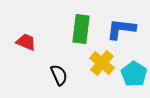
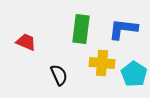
blue L-shape: moved 2 px right
yellow cross: rotated 35 degrees counterclockwise
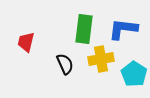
green rectangle: moved 3 px right
red trapezoid: rotated 100 degrees counterclockwise
yellow cross: moved 1 px left, 4 px up; rotated 15 degrees counterclockwise
black semicircle: moved 6 px right, 11 px up
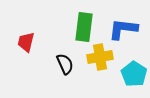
green rectangle: moved 2 px up
yellow cross: moved 1 px left, 2 px up
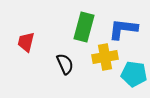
green rectangle: rotated 8 degrees clockwise
yellow cross: moved 5 px right
cyan pentagon: rotated 25 degrees counterclockwise
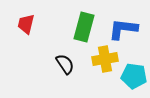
red trapezoid: moved 18 px up
yellow cross: moved 2 px down
black semicircle: rotated 10 degrees counterclockwise
cyan pentagon: moved 2 px down
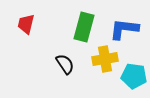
blue L-shape: moved 1 px right
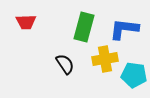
red trapezoid: moved 2 px up; rotated 105 degrees counterclockwise
cyan pentagon: moved 1 px up
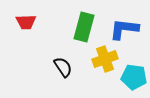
yellow cross: rotated 10 degrees counterclockwise
black semicircle: moved 2 px left, 3 px down
cyan pentagon: moved 2 px down
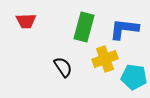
red trapezoid: moved 1 px up
